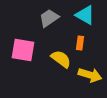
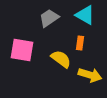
pink square: moved 1 px left
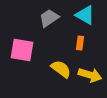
yellow semicircle: moved 10 px down
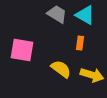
gray trapezoid: moved 8 px right, 4 px up; rotated 65 degrees clockwise
yellow arrow: moved 2 px right
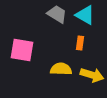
yellow semicircle: rotated 35 degrees counterclockwise
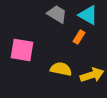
cyan triangle: moved 3 px right
orange rectangle: moved 1 px left, 6 px up; rotated 24 degrees clockwise
yellow semicircle: rotated 10 degrees clockwise
yellow arrow: rotated 35 degrees counterclockwise
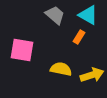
gray trapezoid: moved 2 px left, 1 px down; rotated 10 degrees clockwise
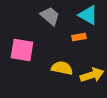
gray trapezoid: moved 5 px left, 1 px down
orange rectangle: rotated 48 degrees clockwise
yellow semicircle: moved 1 px right, 1 px up
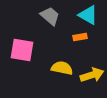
orange rectangle: moved 1 px right
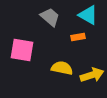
gray trapezoid: moved 1 px down
orange rectangle: moved 2 px left
